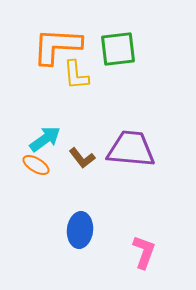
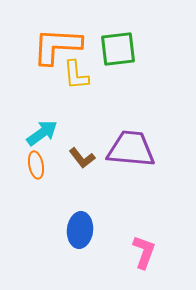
cyan arrow: moved 3 px left, 6 px up
orange ellipse: rotated 48 degrees clockwise
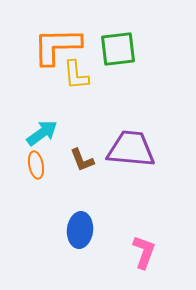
orange L-shape: rotated 4 degrees counterclockwise
brown L-shape: moved 2 px down; rotated 16 degrees clockwise
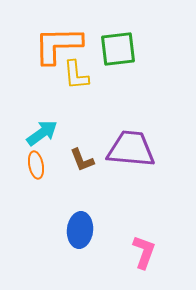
orange L-shape: moved 1 px right, 1 px up
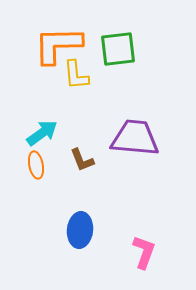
purple trapezoid: moved 4 px right, 11 px up
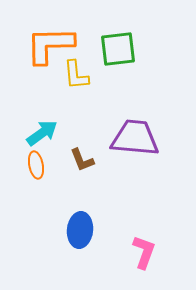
orange L-shape: moved 8 px left
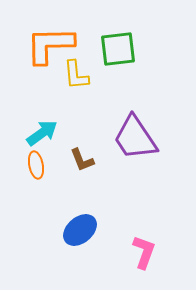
purple trapezoid: rotated 129 degrees counterclockwise
blue ellipse: rotated 44 degrees clockwise
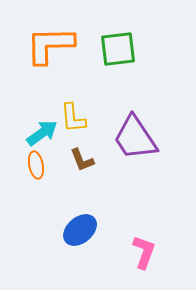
yellow L-shape: moved 3 px left, 43 px down
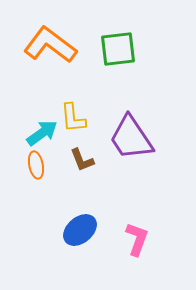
orange L-shape: rotated 38 degrees clockwise
purple trapezoid: moved 4 px left
pink L-shape: moved 7 px left, 13 px up
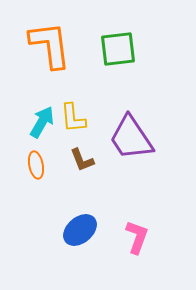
orange L-shape: rotated 46 degrees clockwise
cyan arrow: moved 11 px up; rotated 24 degrees counterclockwise
pink L-shape: moved 2 px up
